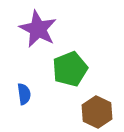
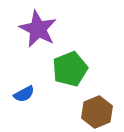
blue semicircle: rotated 70 degrees clockwise
brown hexagon: rotated 12 degrees clockwise
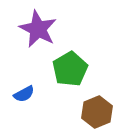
green pentagon: rotated 8 degrees counterclockwise
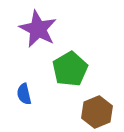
blue semicircle: rotated 105 degrees clockwise
